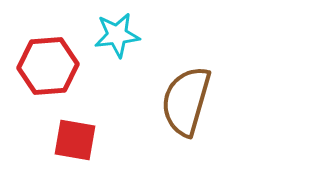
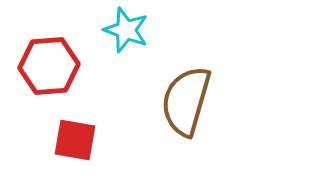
cyan star: moved 9 px right, 5 px up; rotated 27 degrees clockwise
red hexagon: moved 1 px right
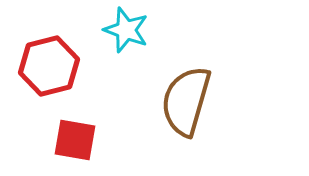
red hexagon: rotated 10 degrees counterclockwise
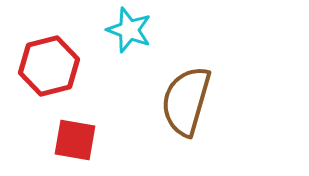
cyan star: moved 3 px right
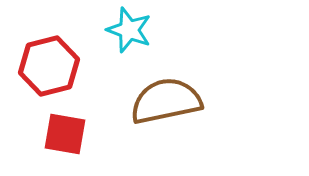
brown semicircle: moved 20 px left; rotated 62 degrees clockwise
red square: moved 10 px left, 6 px up
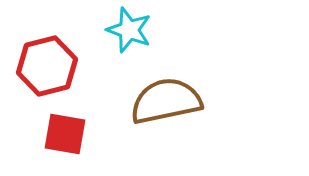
red hexagon: moved 2 px left
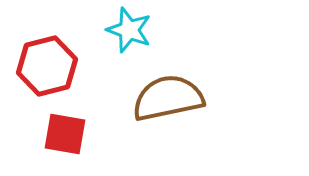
brown semicircle: moved 2 px right, 3 px up
